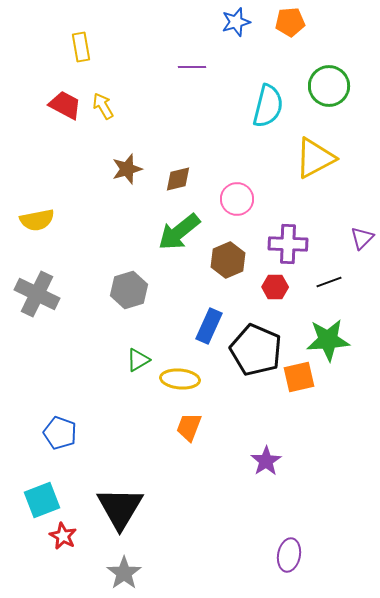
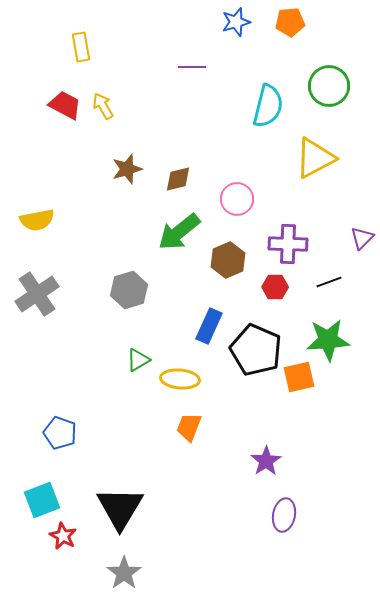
gray cross: rotated 30 degrees clockwise
purple ellipse: moved 5 px left, 40 px up
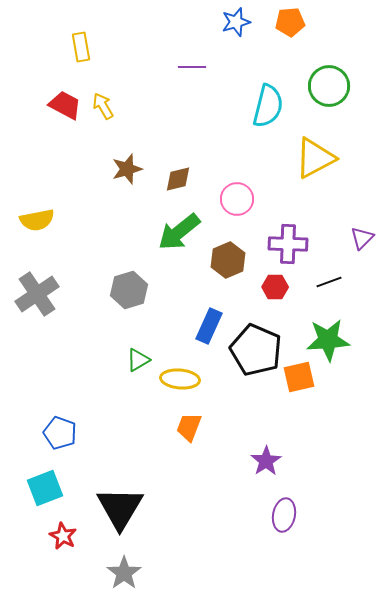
cyan square: moved 3 px right, 12 px up
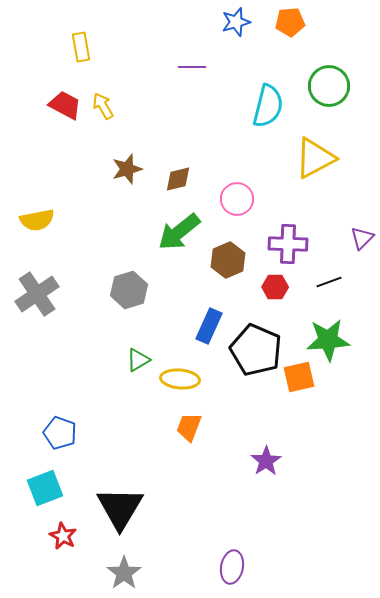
purple ellipse: moved 52 px left, 52 px down
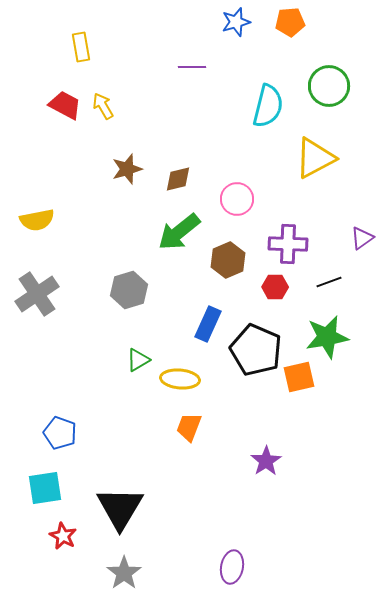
purple triangle: rotated 10 degrees clockwise
blue rectangle: moved 1 px left, 2 px up
green star: moved 1 px left, 3 px up; rotated 6 degrees counterclockwise
cyan square: rotated 12 degrees clockwise
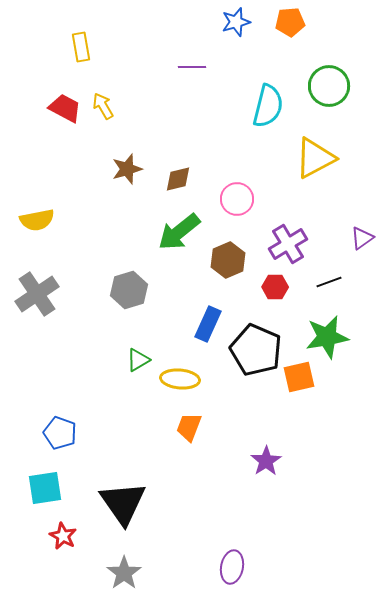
red trapezoid: moved 3 px down
purple cross: rotated 33 degrees counterclockwise
black triangle: moved 3 px right, 5 px up; rotated 6 degrees counterclockwise
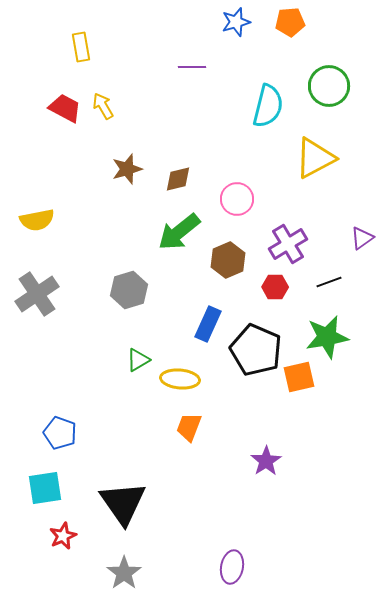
red star: rotated 20 degrees clockwise
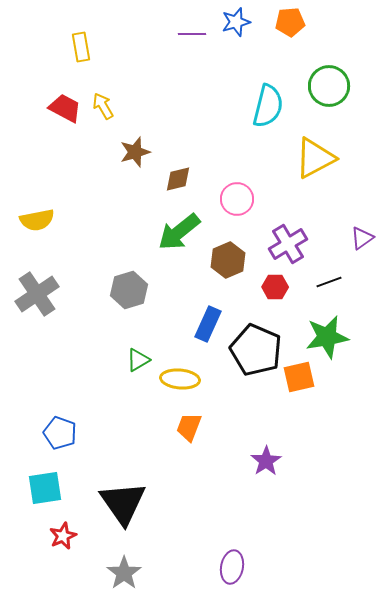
purple line: moved 33 px up
brown star: moved 8 px right, 17 px up
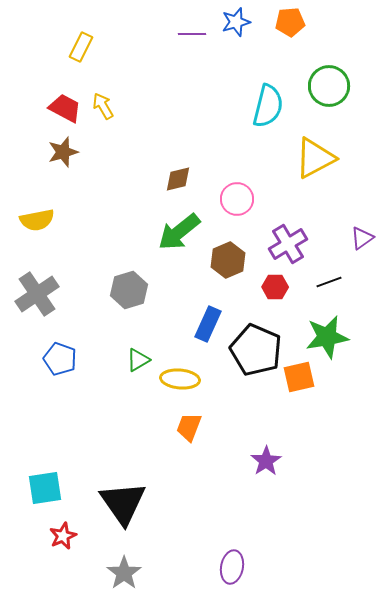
yellow rectangle: rotated 36 degrees clockwise
brown star: moved 72 px left
blue pentagon: moved 74 px up
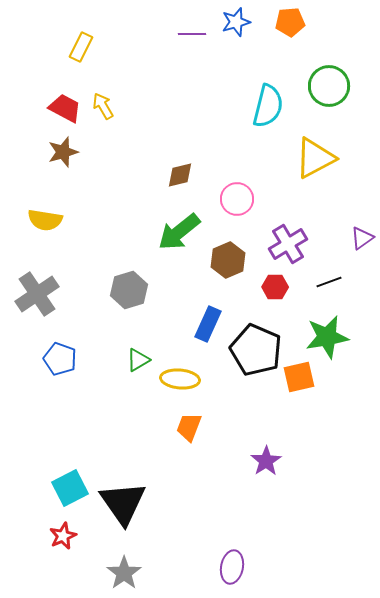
brown diamond: moved 2 px right, 4 px up
yellow semicircle: moved 8 px right; rotated 20 degrees clockwise
cyan square: moved 25 px right; rotated 18 degrees counterclockwise
